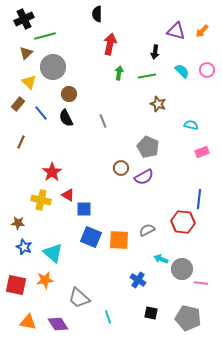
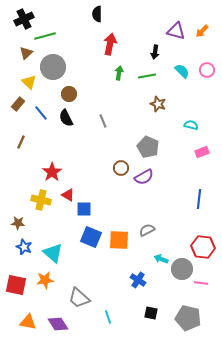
red hexagon at (183, 222): moved 20 px right, 25 px down
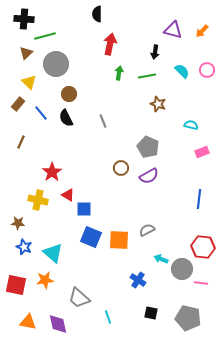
black cross at (24, 19): rotated 30 degrees clockwise
purple triangle at (176, 31): moved 3 px left, 1 px up
gray circle at (53, 67): moved 3 px right, 3 px up
purple semicircle at (144, 177): moved 5 px right, 1 px up
yellow cross at (41, 200): moved 3 px left
purple diamond at (58, 324): rotated 20 degrees clockwise
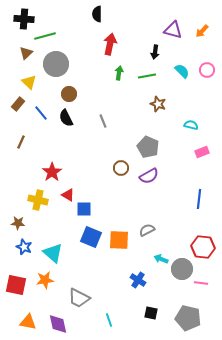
gray trapezoid at (79, 298): rotated 15 degrees counterclockwise
cyan line at (108, 317): moved 1 px right, 3 px down
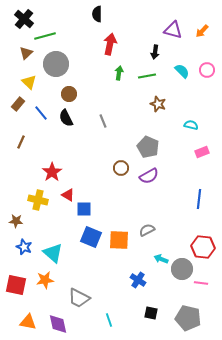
black cross at (24, 19): rotated 36 degrees clockwise
brown star at (18, 223): moved 2 px left, 2 px up
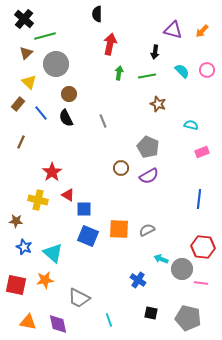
blue square at (91, 237): moved 3 px left, 1 px up
orange square at (119, 240): moved 11 px up
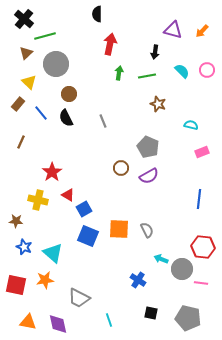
blue square at (84, 209): rotated 28 degrees counterclockwise
gray semicircle at (147, 230): rotated 91 degrees clockwise
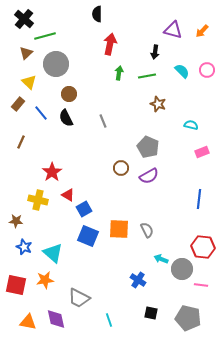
pink line at (201, 283): moved 2 px down
purple diamond at (58, 324): moved 2 px left, 5 px up
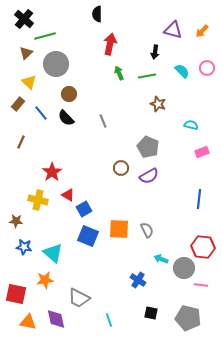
pink circle at (207, 70): moved 2 px up
green arrow at (119, 73): rotated 32 degrees counterclockwise
black semicircle at (66, 118): rotated 18 degrees counterclockwise
blue star at (24, 247): rotated 14 degrees counterclockwise
gray circle at (182, 269): moved 2 px right, 1 px up
red square at (16, 285): moved 9 px down
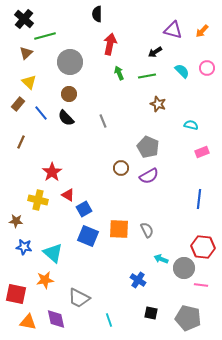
black arrow at (155, 52): rotated 48 degrees clockwise
gray circle at (56, 64): moved 14 px right, 2 px up
